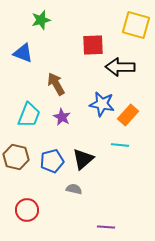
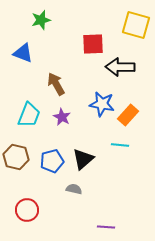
red square: moved 1 px up
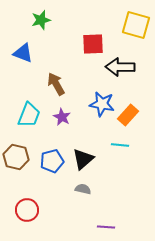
gray semicircle: moved 9 px right
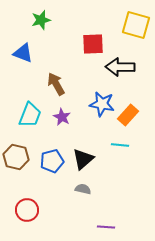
cyan trapezoid: moved 1 px right
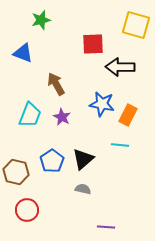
orange rectangle: rotated 15 degrees counterclockwise
brown hexagon: moved 15 px down
blue pentagon: rotated 20 degrees counterclockwise
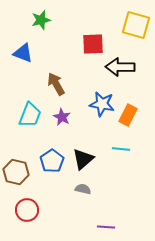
cyan line: moved 1 px right, 4 px down
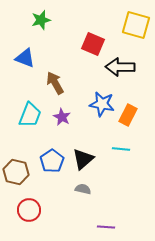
red square: rotated 25 degrees clockwise
blue triangle: moved 2 px right, 5 px down
brown arrow: moved 1 px left, 1 px up
red circle: moved 2 px right
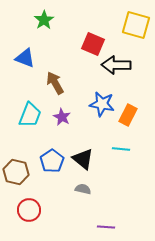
green star: moved 3 px right; rotated 18 degrees counterclockwise
black arrow: moved 4 px left, 2 px up
black triangle: rotated 40 degrees counterclockwise
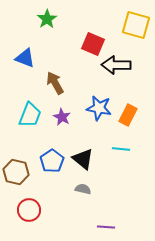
green star: moved 3 px right, 1 px up
blue star: moved 3 px left, 4 px down
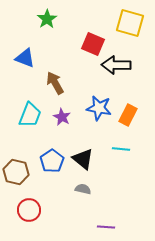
yellow square: moved 6 px left, 2 px up
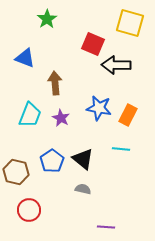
brown arrow: rotated 25 degrees clockwise
purple star: moved 1 px left, 1 px down
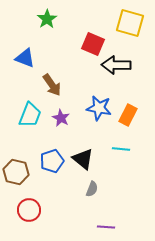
brown arrow: moved 3 px left, 2 px down; rotated 150 degrees clockwise
blue pentagon: rotated 15 degrees clockwise
gray semicircle: moved 9 px right; rotated 98 degrees clockwise
